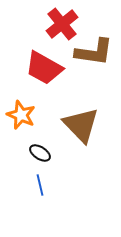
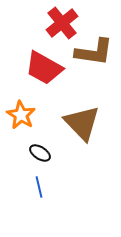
red cross: moved 1 px up
orange star: rotated 8 degrees clockwise
brown triangle: moved 1 px right, 2 px up
blue line: moved 1 px left, 2 px down
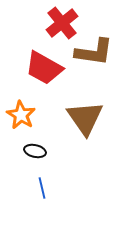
brown triangle: moved 3 px right, 5 px up; rotated 9 degrees clockwise
black ellipse: moved 5 px left, 2 px up; rotated 20 degrees counterclockwise
blue line: moved 3 px right, 1 px down
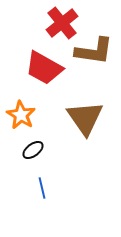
brown L-shape: moved 1 px up
black ellipse: moved 2 px left, 1 px up; rotated 50 degrees counterclockwise
